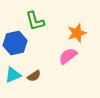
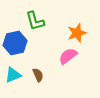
brown semicircle: moved 4 px right, 1 px up; rotated 80 degrees counterclockwise
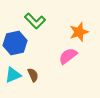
green L-shape: rotated 30 degrees counterclockwise
orange star: moved 2 px right, 1 px up
brown semicircle: moved 5 px left
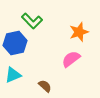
green L-shape: moved 3 px left
pink semicircle: moved 3 px right, 3 px down
brown semicircle: moved 12 px right, 11 px down; rotated 24 degrees counterclockwise
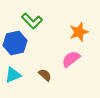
brown semicircle: moved 11 px up
